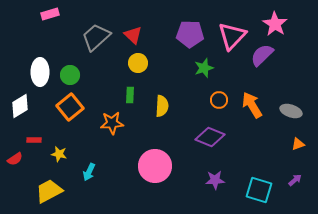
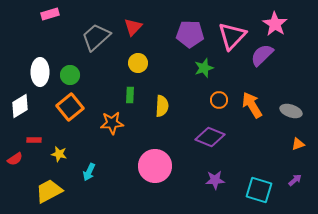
red triangle: moved 8 px up; rotated 30 degrees clockwise
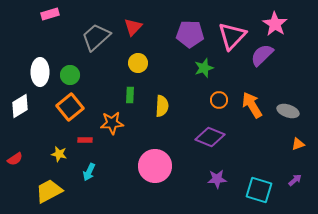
gray ellipse: moved 3 px left
red rectangle: moved 51 px right
purple star: moved 2 px right, 1 px up
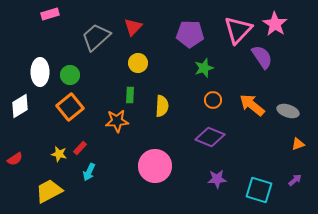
pink triangle: moved 6 px right, 6 px up
purple semicircle: moved 2 px down; rotated 100 degrees clockwise
orange circle: moved 6 px left
orange arrow: rotated 20 degrees counterclockwise
orange star: moved 5 px right, 2 px up
red rectangle: moved 5 px left, 8 px down; rotated 48 degrees counterclockwise
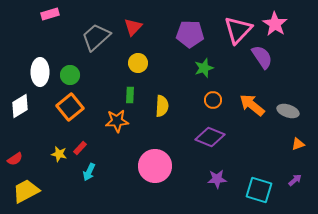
yellow trapezoid: moved 23 px left
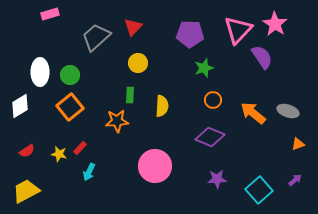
orange arrow: moved 1 px right, 8 px down
red semicircle: moved 12 px right, 8 px up
cyan square: rotated 32 degrees clockwise
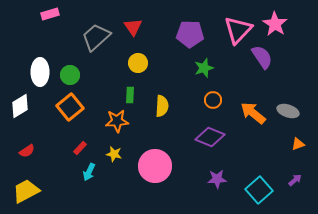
red triangle: rotated 18 degrees counterclockwise
yellow star: moved 55 px right
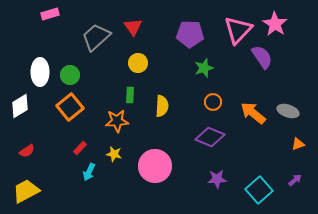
orange circle: moved 2 px down
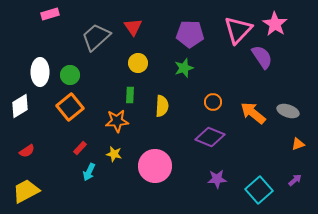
green star: moved 20 px left
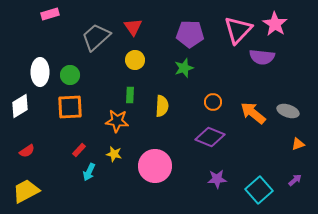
purple semicircle: rotated 130 degrees clockwise
yellow circle: moved 3 px left, 3 px up
orange square: rotated 36 degrees clockwise
orange star: rotated 10 degrees clockwise
red rectangle: moved 1 px left, 2 px down
